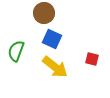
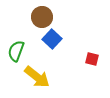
brown circle: moved 2 px left, 4 px down
blue square: rotated 18 degrees clockwise
yellow arrow: moved 18 px left, 10 px down
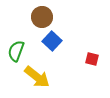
blue square: moved 2 px down
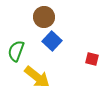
brown circle: moved 2 px right
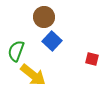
yellow arrow: moved 4 px left, 2 px up
